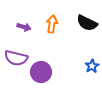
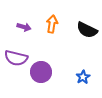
black semicircle: moved 7 px down
blue star: moved 9 px left, 11 px down
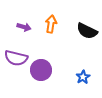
orange arrow: moved 1 px left
black semicircle: moved 1 px down
purple circle: moved 2 px up
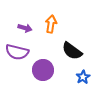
purple arrow: moved 1 px right, 1 px down
black semicircle: moved 15 px left, 20 px down; rotated 10 degrees clockwise
purple semicircle: moved 1 px right, 6 px up
purple circle: moved 2 px right
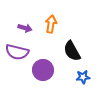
black semicircle: rotated 25 degrees clockwise
blue star: rotated 24 degrees clockwise
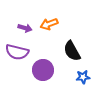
orange arrow: moved 2 px left; rotated 120 degrees counterclockwise
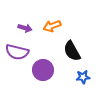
orange arrow: moved 3 px right, 2 px down
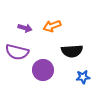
black semicircle: rotated 65 degrees counterclockwise
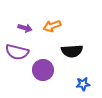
blue star: moved 7 px down
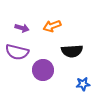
purple arrow: moved 3 px left
